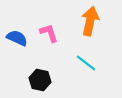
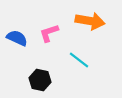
orange arrow: rotated 88 degrees clockwise
pink L-shape: rotated 90 degrees counterclockwise
cyan line: moved 7 px left, 3 px up
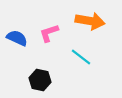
cyan line: moved 2 px right, 3 px up
